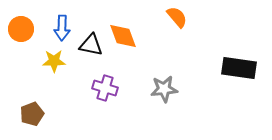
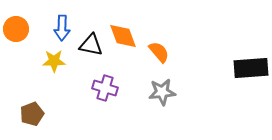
orange semicircle: moved 18 px left, 35 px down
orange circle: moved 5 px left
black rectangle: moved 12 px right; rotated 12 degrees counterclockwise
gray star: moved 2 px left, 3 px down
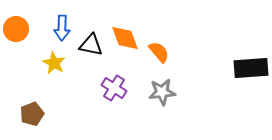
orange diamond: moved 2 px right, 2 px down
yellow star: moved 2 px down; rotated 30 degrees clockwise
purple cross: moved 9 px right; rotated 15 degrees clockwise
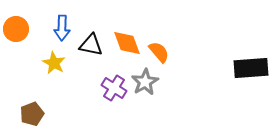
orange diamond: moved 2 px right, 5 px down
gray star: moved 17 px left, 10 px up; rotated 24 degrees counterclockwise
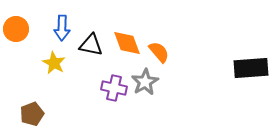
purple cross: rotated 20 degrees counterclockwise
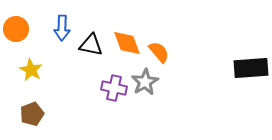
yellow star: moved 23 px left, 7 px down
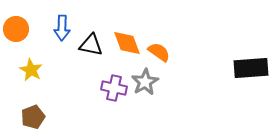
orange semicircle: rotated 15 degrees counterclockwise
brown pentagon: moved 1 px right, 3 px down
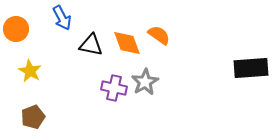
blue arrow: moved 10 px up; rotated 30 degrees counterclockwise
orange semicircle: moved 17 px up
yellow star: moved 1 px left, 1 px down
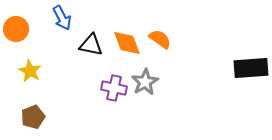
orange semicircle: moved 1 px right, 4 px down
